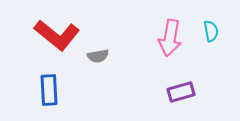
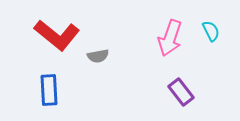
cyan semicircle: rotated 15 degrees counterclockwise
pink arrow: rotated 9 degrees clockwise
purple rectangle: rotated 68 degrees clockwise
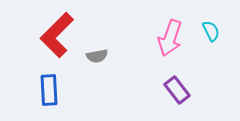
red L-shape: rotated 96 degrees clockwise
gray semicircle: moved 1 px left
purple rectangle: moved 4 px left, 2 px up
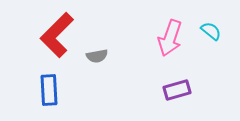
cyan semicircle: rotated 25 degrees counterclockwise
purple rectangle: rotated 68 degrees counterclockwise
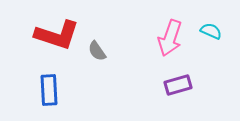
cyan semicircle: rotated 15 degrees counterclockwise
red L-shape: rotated 117 degrees counterclockwise
gray semicircle: moved 5 px up; rotated 65 degrees clockwise
purple rectangle: moved 1 px right, 5 px up
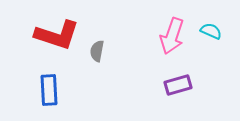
pink arrow: moved 2 px right, 2 px up
gray semicircle: rotated 45 degrees clockwise
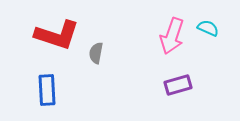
cyan semicircle: moved 3 px left, 3 px up
gray semicircle: moved 1 px left, 2 px down
blue rectangle: moved 2 px left
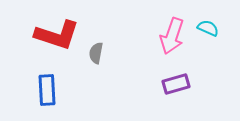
purple rectangle: moved 2 px left, 1 px up
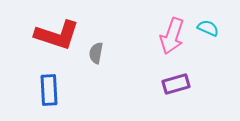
blue rectangle: moved 2 px right
